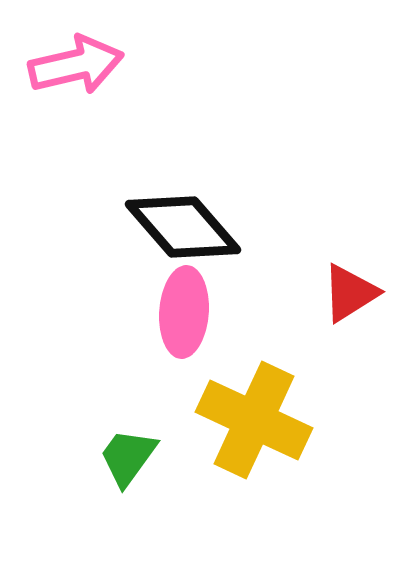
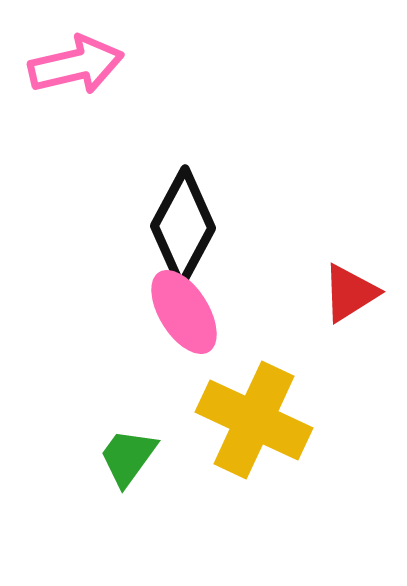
black diamond: rotated 69 degrees clockwise
pink ellipse: rotated 36 degrees counterclockwise
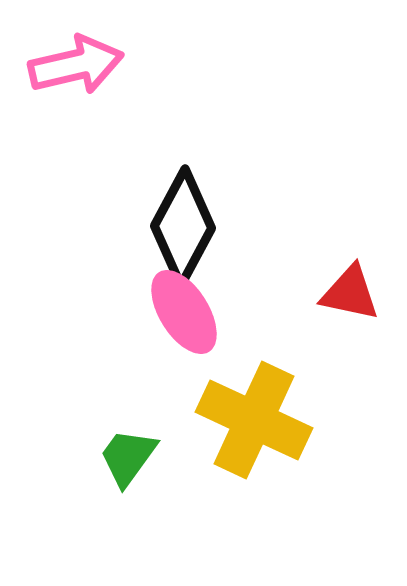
red triangle: rotated 44 degrees clockwise
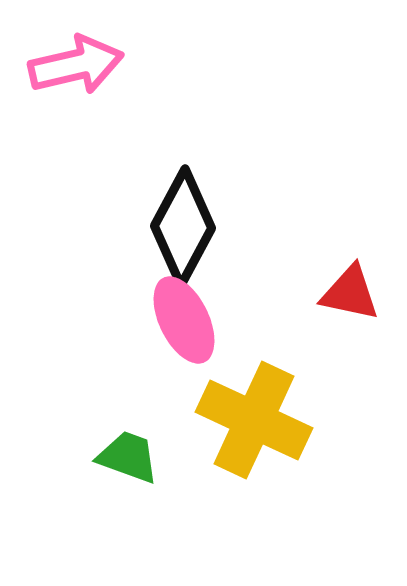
pink ellipse: moved 8 px down; rotated 6 degrees clockwise
green trapezoid: rotated 74 degrees clockwise
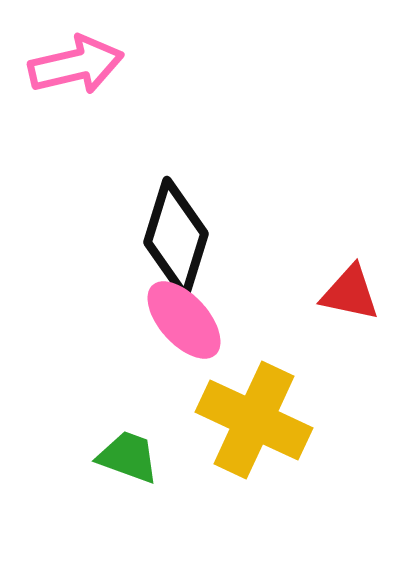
black diamond: moved 7 px left, 11 px down; rotated 11 degrees counterclockwise
pink ellipse: rotated 16 degrees counterclockwise
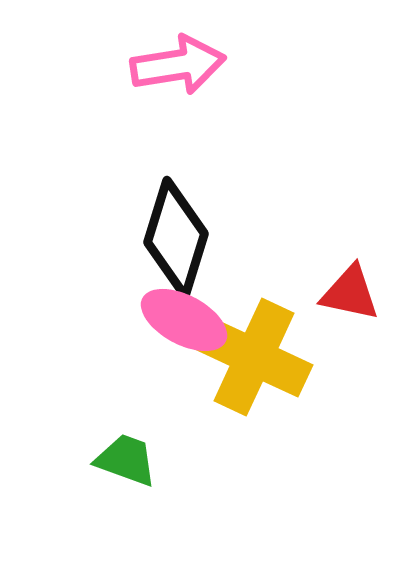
pink arrow: moved 102 px right; rotated 4 degrees clockwise
pink ellipse: rotated 20 degrees counterclockwise
yellow cross: moved 63 px up
green trapezoid: moved 2 px left, 3 px down
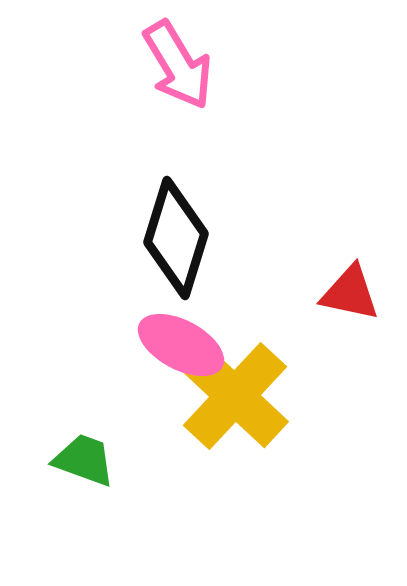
pink arrow: rotated 68 degrees clockwise
pink ellipse: moved 3 px left, 25 px down
yellow cross: moved 19 px left, 39 px down; rotated 18 degrees clockwise
green trapezoid: moved 42 px left
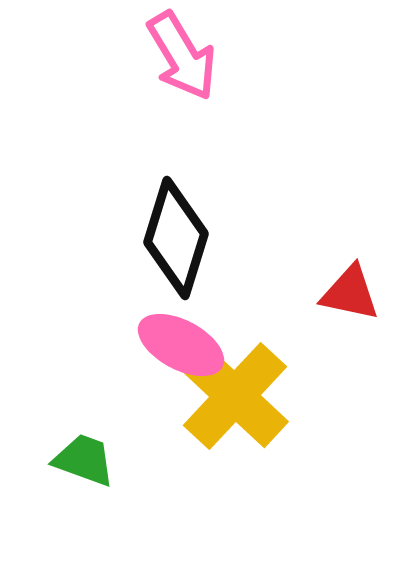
pink arrow: moved 4 px right, 9 px up
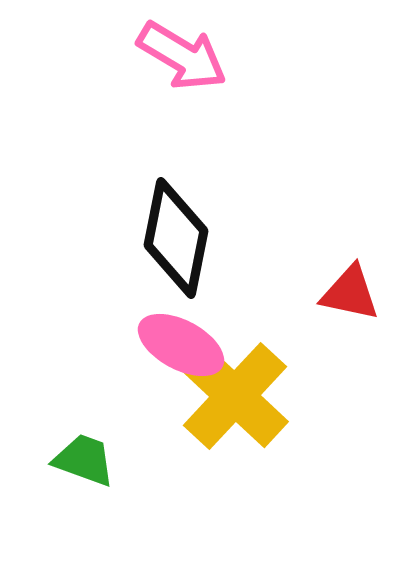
pink arrow: rotated 28 degrees counterclockwise
black diamond: rotated 6 degrees counterclockwise
